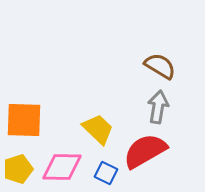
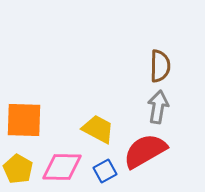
brown semicircle: rotated 60 degrees clockwise
yellow trapezoid: rotated 16 degrees counterclockwise
yellow pentagon: rotated 24 degrees counterclockwise
blue square: moved 1 px left, 2 px up; rotated 35 degrees clockwise
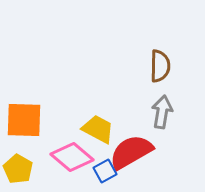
gray arrow: moved 4 px right, 5 px down
red semicircle: moved 14 px left, 1 px down
pink diamond: moved 10 px right, 10 px up; rotated 39 degrees clockwise
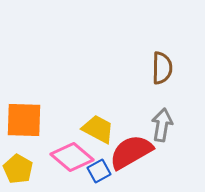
brown semicircle: moved 2 px right, 2 px down
gray arrow: moved 13 px down
blue square: moved 6 px left
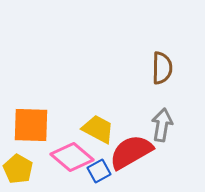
orange square: moved 7 px right, 5 px down
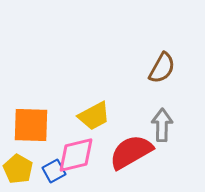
brown semicircle: rotated 28 degrees clockwise
gray arrow: rotated 8 degrees counterclockwise
yellow trapezoid: moved 4 px left, 13 px up; rotated 124 degrees clockwise
pink diamond: moved 4 px right, 2 px up; rotated 54 degrees counterclockwise
blue square: moved 45 px left
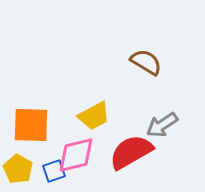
brown semicircle: moved 16 px left, 6 px up; rotated 88 degrees counterclockwise
gray arrow: rotated 124 degrees counterclockwise
blue square: rotated 10 degrees clockwise
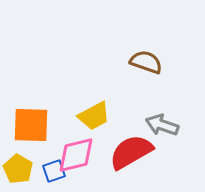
brown semicircle: rotated 12 degrees counterclockwise
gray arrow: rotated 52 degrees clockwise
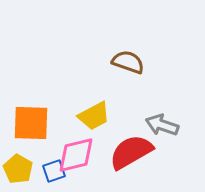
brown semicircle: moved 18 px left
orange square: moved 2 px up
